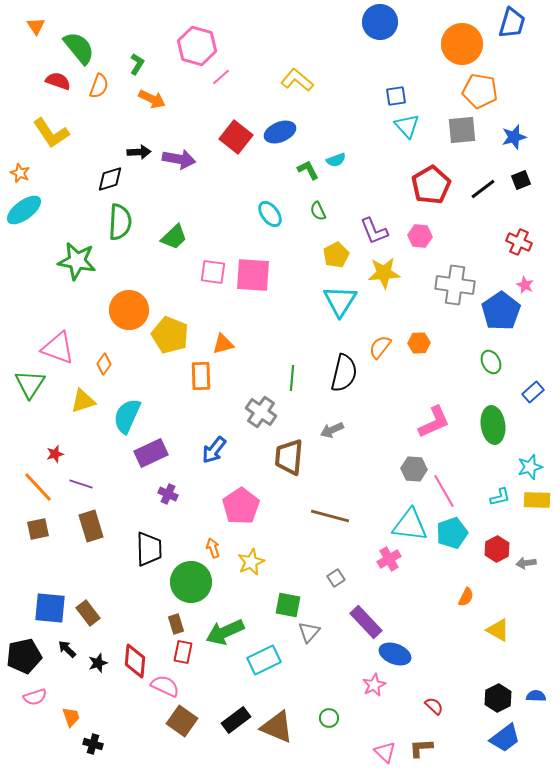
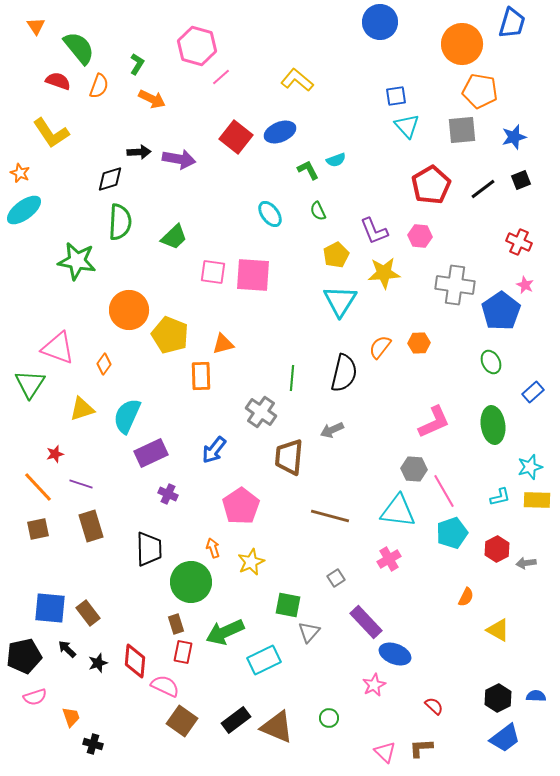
yellow triangle at (83, 401): moved 1 px left, 8 px down
cyan triangle at (410, 525): moved 12 px left, 14 px up
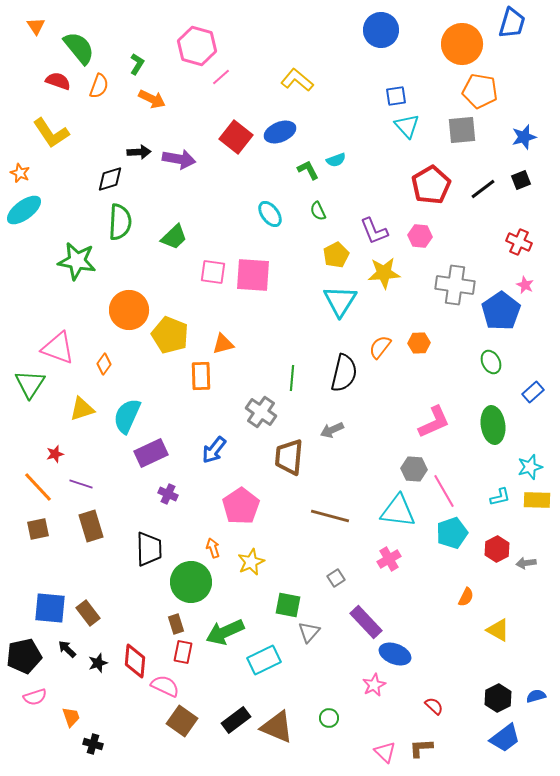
blue circle at (380, 22): moved 1 px right, 8 px down
blue star at (514, 137): moved 10 px right
blue semicircle at (536, 696): rotated 18 degrees counterclockwise
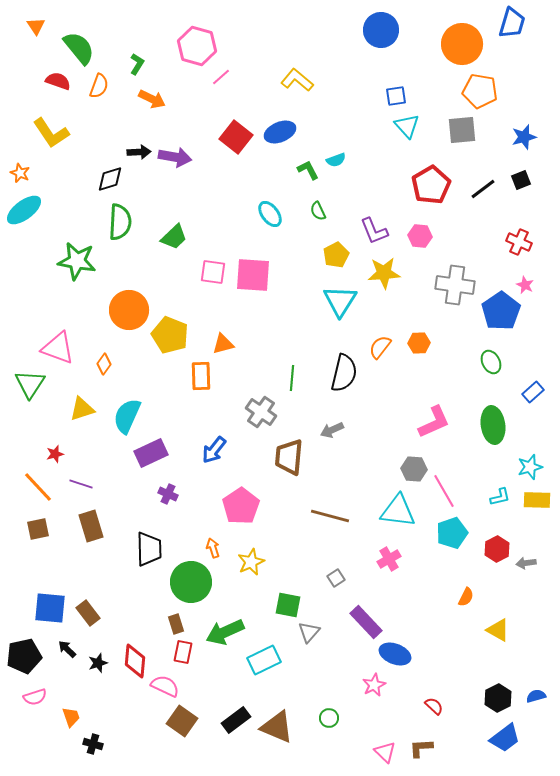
purple arrow at (179, 159): moved 4 px left, 2 px up
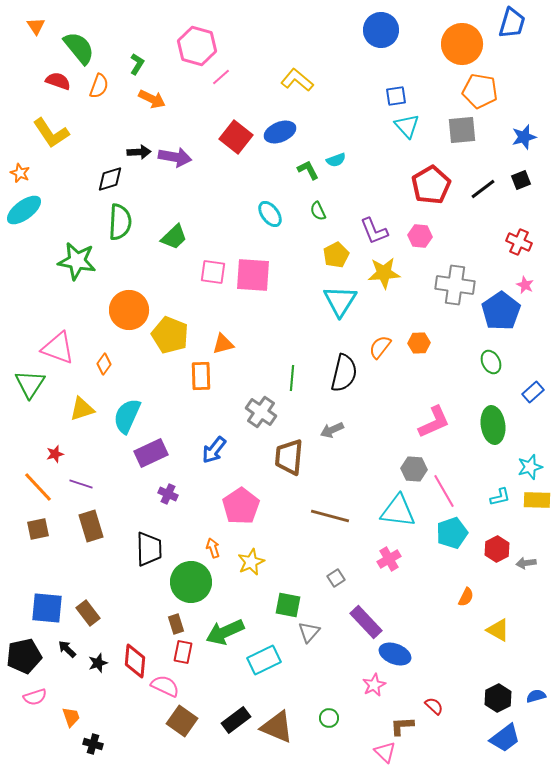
blue square at (50, 608): moved 3 px left
brown L-shape at (421, 748): moved 19 px left, 22 px up
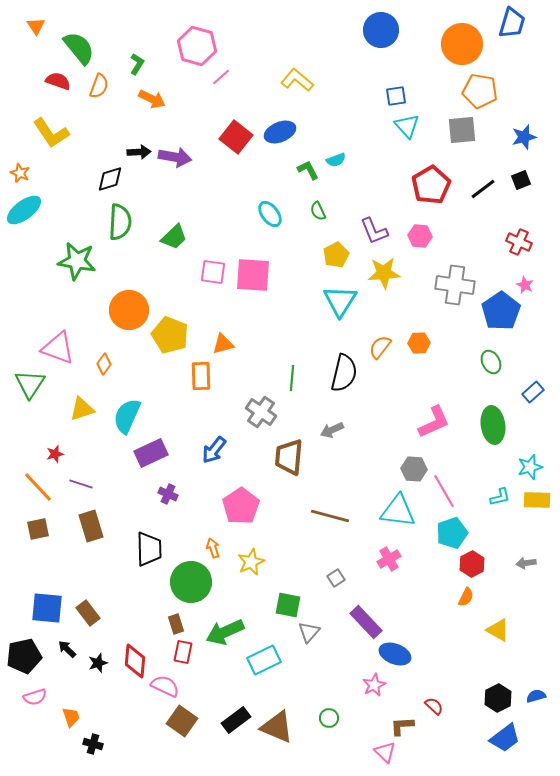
red hexagon at (497, 549): moved 25 px left, 15 px down
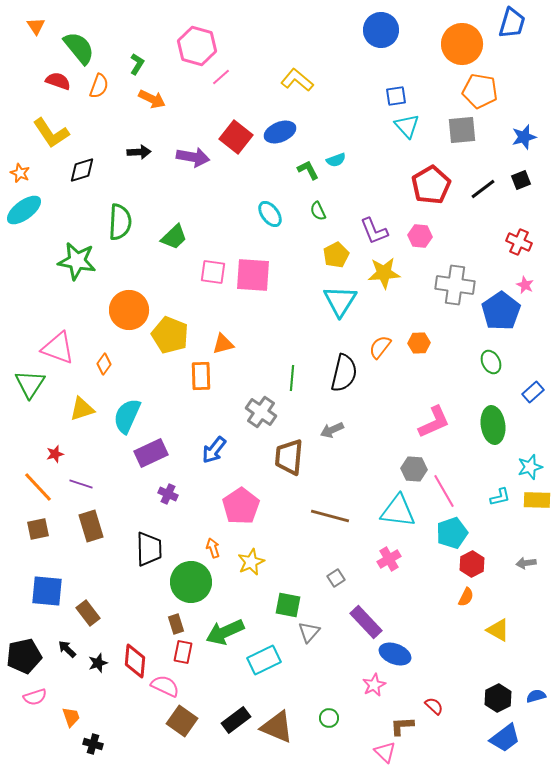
purple arrow at (175, 157): moved 18 px right
black diamond at (110, 179): moved 28 px left, 9 px up
blue square at (47, 608): moved 17 px up
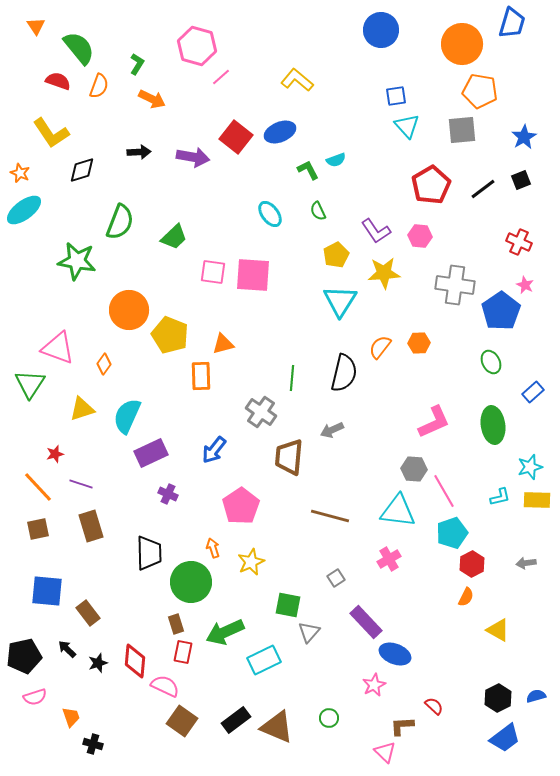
blue star at (524, 137): rotated 15 degrees counterclockwise
green semicircle at (120, 222): rotated 18 degrees clockwise
purple L-shape at (374, 231): moved 2 px right; rotated 12 degrees counterclockwise
black trapezoid at (149, 549): moved 4 px down
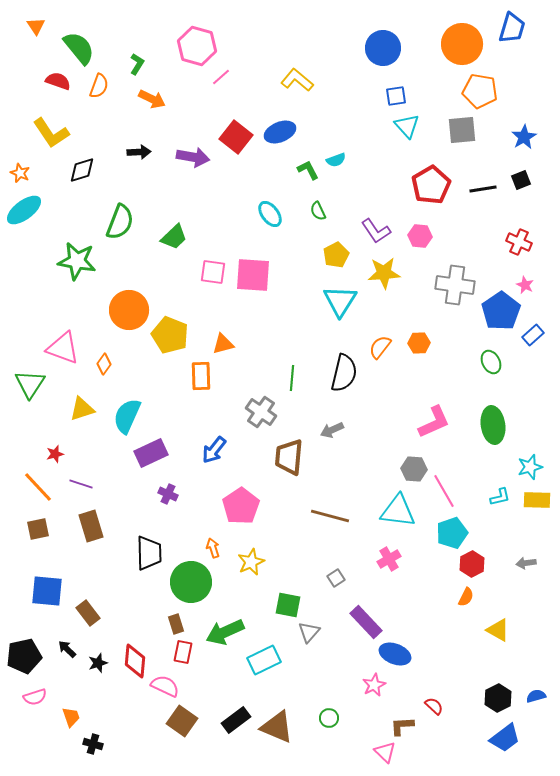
blue trapezoid at (512, 23): moved 5 px down
blue circle at (381, 30): moved 2 px right, 18 px down
black line at (483, 189): rotated 28 degrees clockwise
pink triangle at (58, 348): moved 5 px right
blue rectangle at (533, 392): moved 57 px up
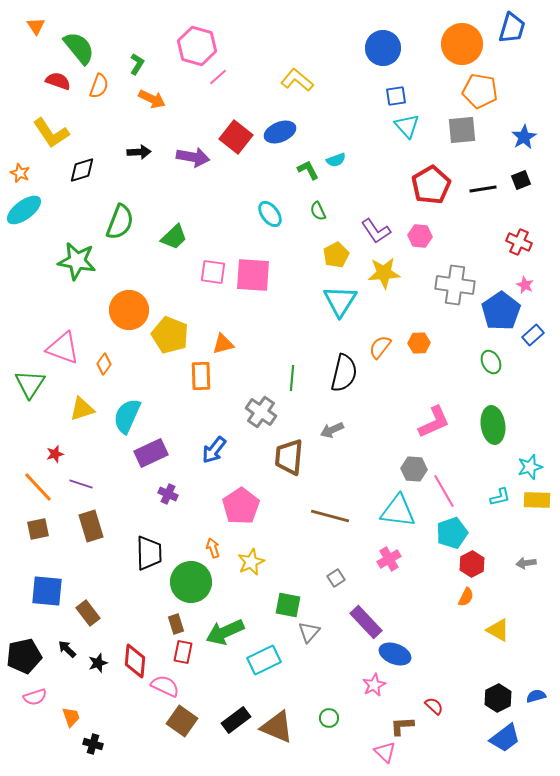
pink line at (221, 77): moved 3 px left
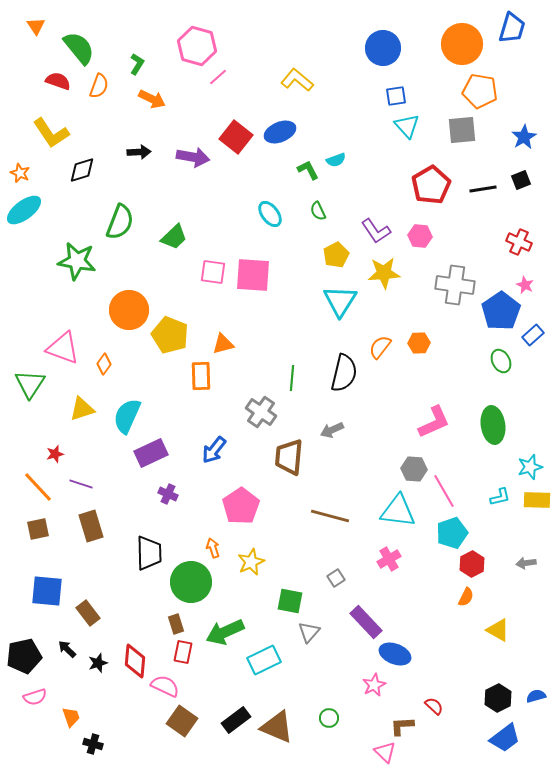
green ellipse at (491, 362): moved 10 px right, 1 px up
green square at (288, 605): moved 2 px right, 4 px up
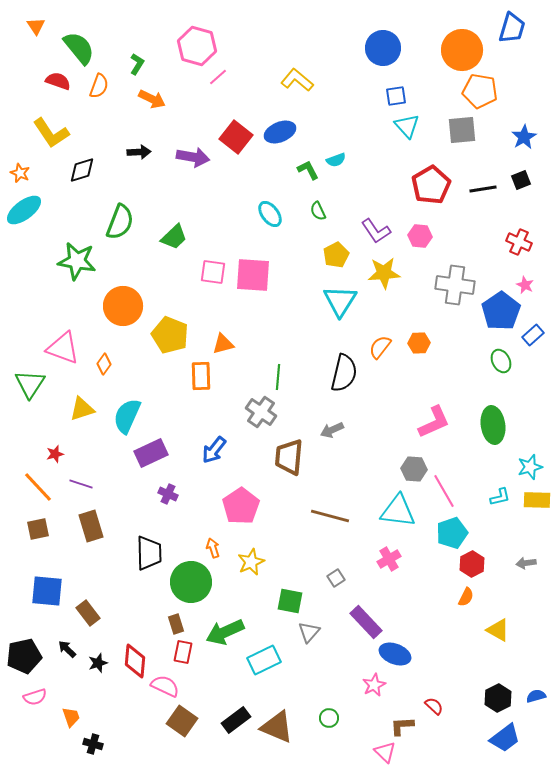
orange circle at (462, 44): moved 6 px down
orange circle at (129, 310): moved 6 px left, 4 px up
green line at (292, 378): moved 14 px left, 1 px up
